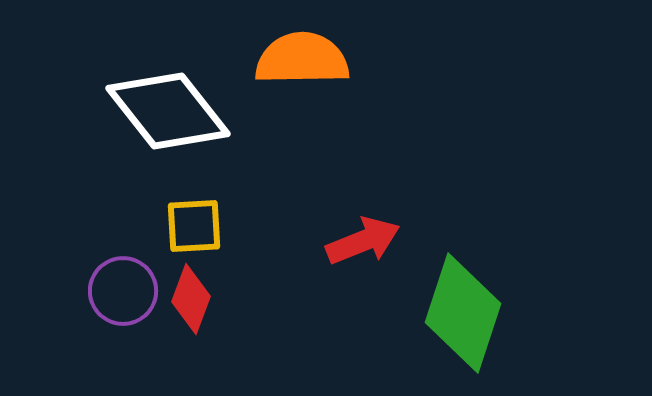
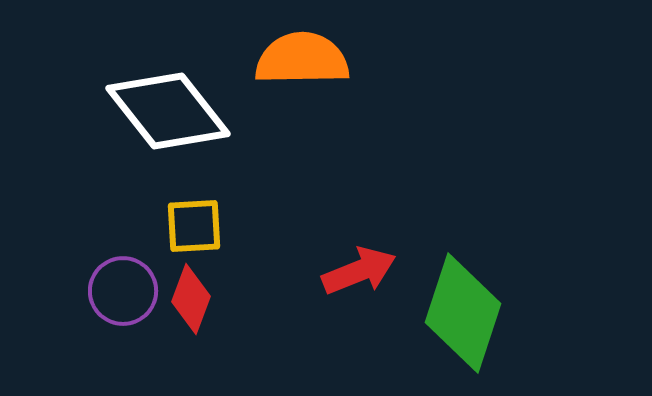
red arrow: moved 4 px left, 30 px down
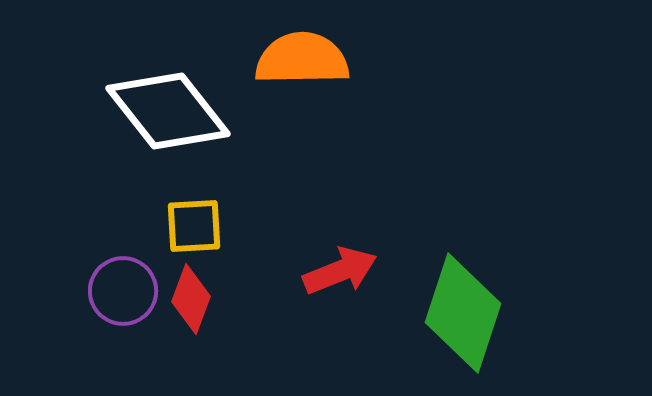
red arrow: moved 19 px left
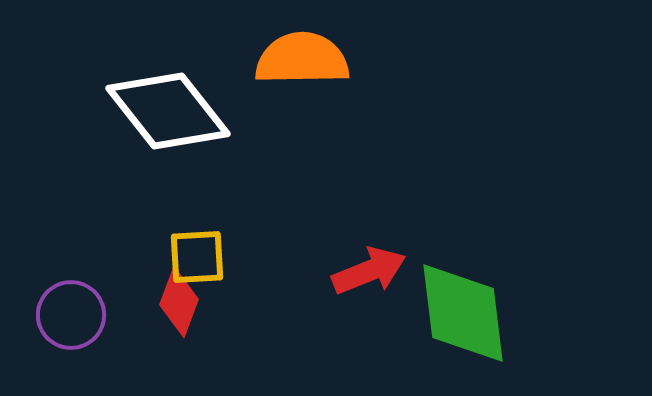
yellow square: moved 3 px right, 31 px down
red arrow: moved 29 px right
purple circle: moved 52 px left, 24 px down
red diamond: moved 12 px left, 3 px down
green diamond: rotated 25 degrees counterclockwise
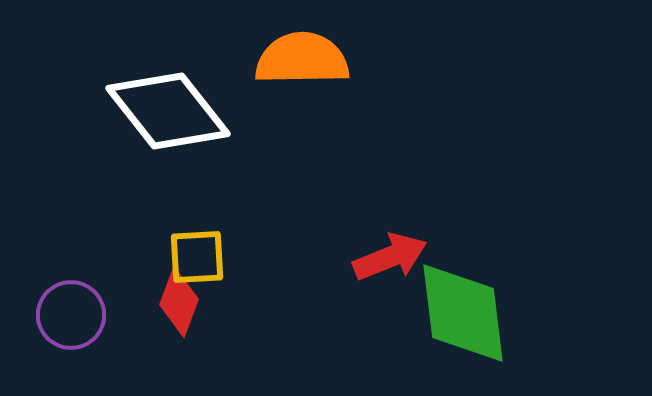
red arrow: moved 21 px right, 14 px up
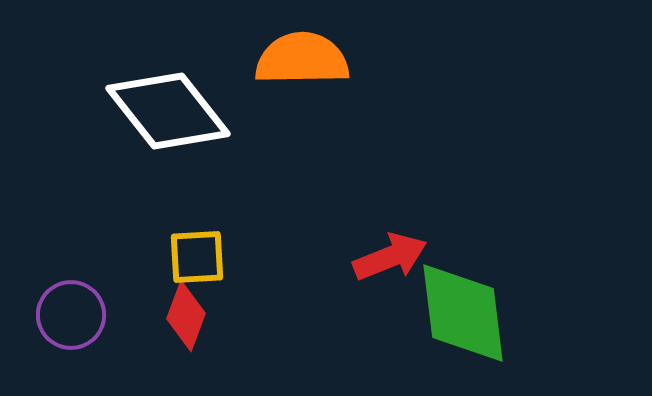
red diamond: moved 7 px right, 14 px down
